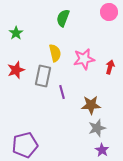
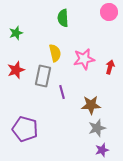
green semicircle: rotated 24 degrees counterclockwise
green star: rotated 16 degrees clockwise
purple pentagon: moved 16 px up; rotated 30 degrees clockwise
purple star: rotated 24 degrees clockwise
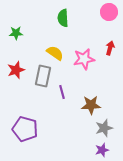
green star: rotated 16 degrees clockwise
yellow semicircle: rotated 42 degrees counterclockwise
red arrow: moved 19 px up
gray star: moved 7 px right
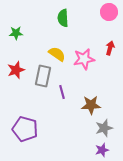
yellow semicircle: moved 2 px right, 1 px down
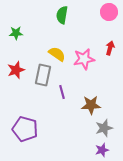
green semicircle: moved 1 px left, 3 px up; rotated 12 degrees clockwise
gray rectangle: moved 1 px up
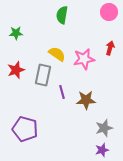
brown star: moved 5 px left, 5 px up
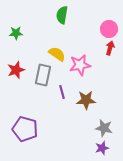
pink circle: moved 17 px down
pink star: moved 4 px left, 6 px down
gray star: rotated 30 degrees clockwise
purple star: moved 2 px up
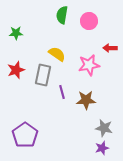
pink circle: moved 20 px left, 8 px up
red arrow: rotated 104 degrees counterclockwise
pink star: moved 9 px right
purple pentagon: moved 6 px down; rotated 20 degrees clockwise
